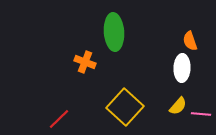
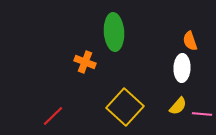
pink line: moved 1 px right
red line: moved 6 px left, 3 px up
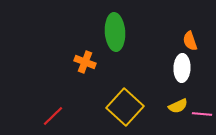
green ellipse: moved 1 px right
yellow semicircle: rotated 24 degrees clockwise
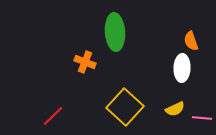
orange semicircle: moved 1 px right
yellow semicircle: moved 3 px left, 3 px down
pink line: moved 4 px down
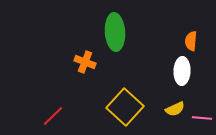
orange semicircle: rotated 24 degrees clockwise
white ellipse: moved 3 px down
